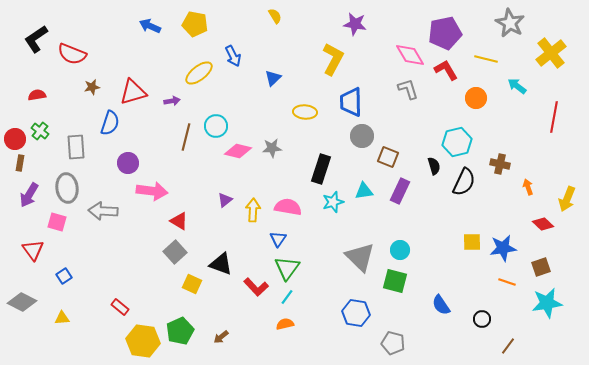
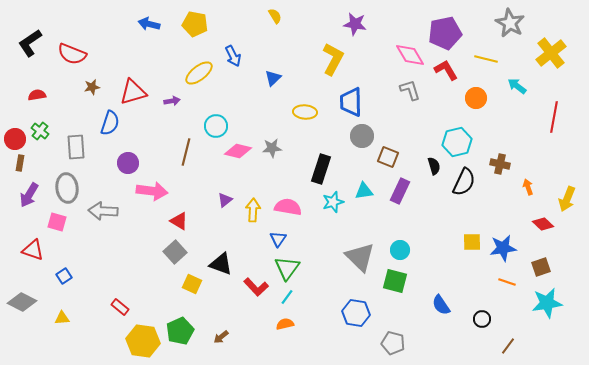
blue arrow at (150, 26): moved 1 px left, 2 px up; rotated 10 degrees counterclockwise
black L-shape at (36, 39): moved 6 px left, 4 px down
gray L-shape at (408, 89): moved 2 px right, 1 px down
brown line at (186, 137): moved 15 px down
red triangle at (33, 250): rotated 35 degrees counterclockwise
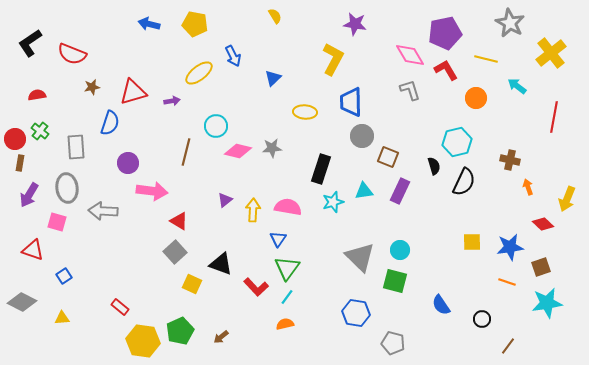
brown cross at (500, 164): moved 10 px right, 4 px up
blue star at (503, 248): moved 7 px right, 1 px up
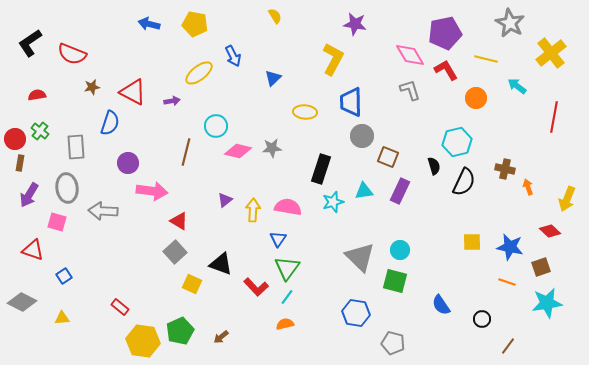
red triangle at (133, 92): rotated 44 degrees clockwise
brown cross at (510, 160): moved 5 px left, 9 px down
red diamond at (543, 224): moved 7 px right, 7 px down
blue star at (510, 247): rotated 20 degrees clockwise
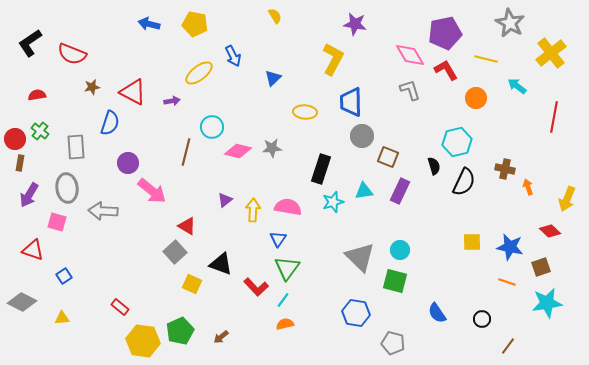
cyan circle at (216, 126): moved 4 px left, 1 px down
pink arrow at (152, 191): rotated 32 degrees clockwise
red triangle at (179, 221): moved 8 px right, 5 px down
cyan line at (287, 297): moved 4 px left, 3 px down
blue semicircle at (441, 305): moved 4 px left, 8 px down
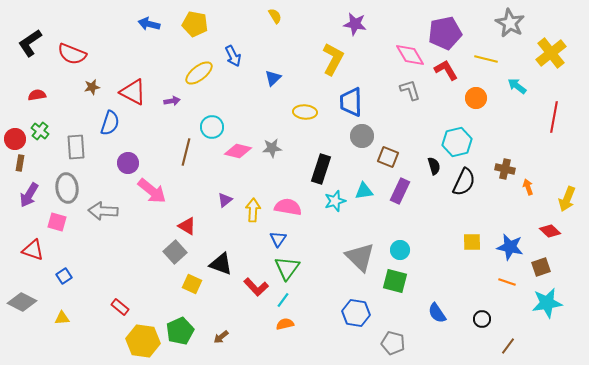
cyan star at (333, 202): moved 2 px right, 1 px up
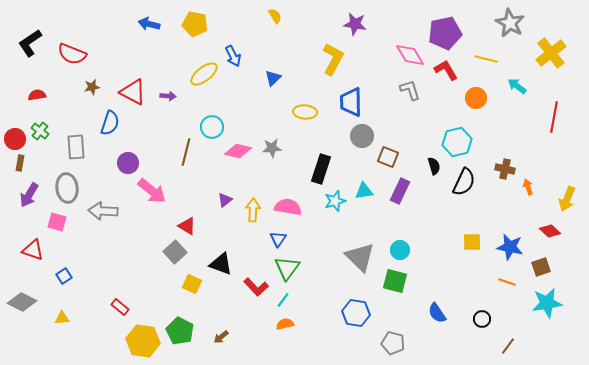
yellow ellipse at (199, 73): moved 5 px right, 1 px down
purple arrow at (172, 101): moved 4 px left, 5 px up; rotated 14 degrees clockwise
green pentagon at (180, 331): rotated 20 degrees counterclockwise
